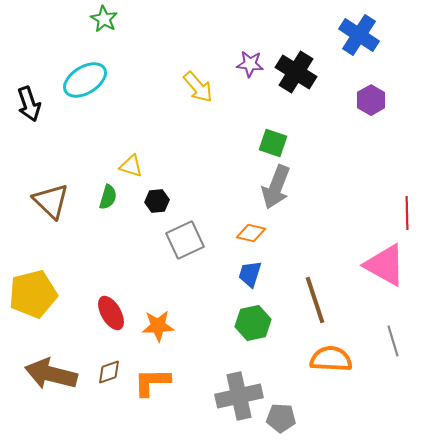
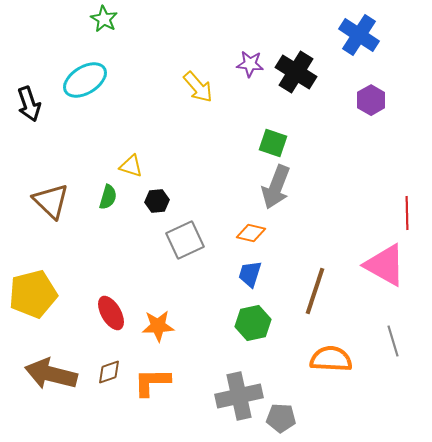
brown line: moved 9 px up; rotated 36 degrees clockwise
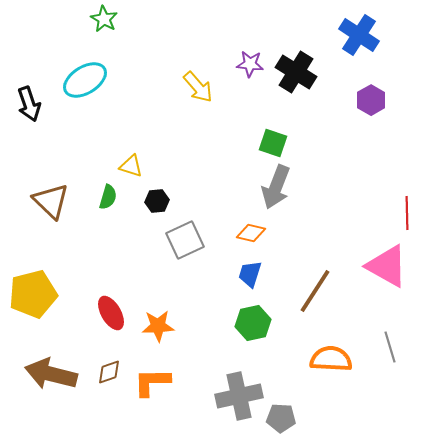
pink triangle: moved 2 px right, 1 px down
brown line: rotated 15 degrees clockwise
gray line: moved 3 px left, 6 px down
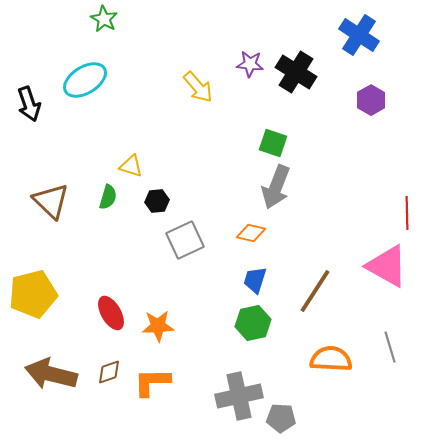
blue trapezoid: moved 5 px right, 6 px down
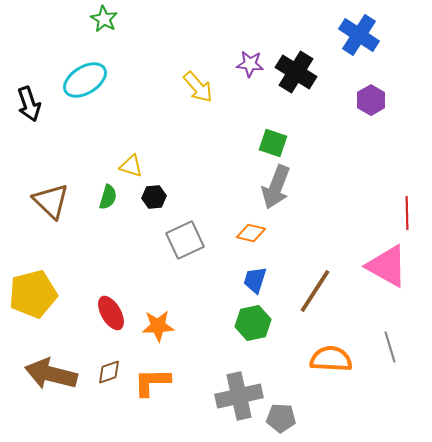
black hexagon: moved 3 px left, 4 px up
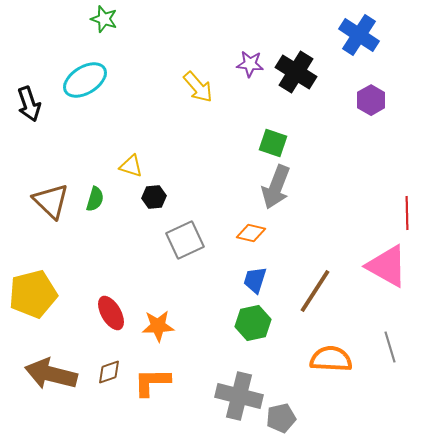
green star: rotated 12 degrees counterclockwise
green semicircle: moved 13 px left, 2 px down
gray cross: rotated 27 degrees clockwise
gray pentagon: rotated 16 degrees counterclockwise
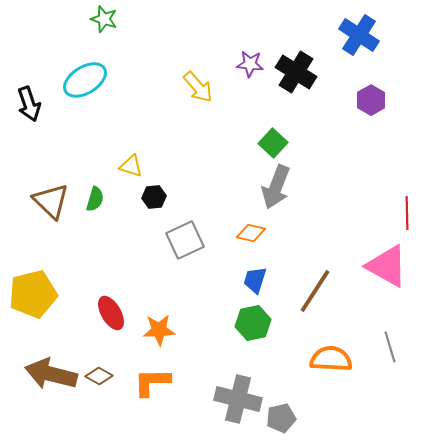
green square: rotated 24 degrees clockwise
orange star: moved 1 px right, 4 px down
brown diamond: moved 10 px left, 4 px down; rotated 48 degrees clockwise
gray cross: moved 1 px left, 3 px down
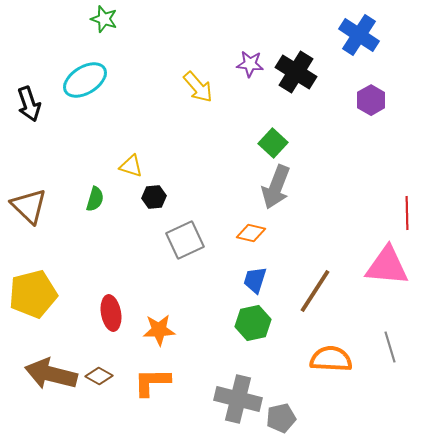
brown triangle: moved 22 px left, 5 px down
pink triangle: rotated 24 degrees counterclockwise
red ellipse: rotated 20 degrees clockwise
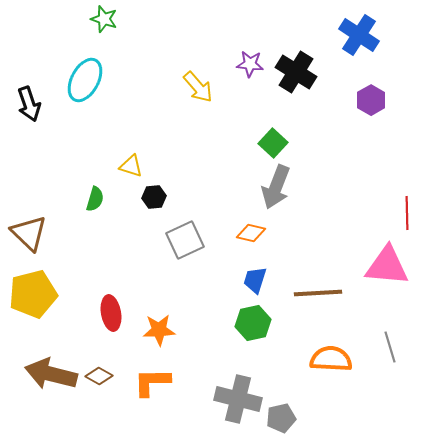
cyan ellipse: rotated 30 degrees counterclockwise
brown triangle: moved 27 px down
brown line: moved 3 px right, 2 px down; rotated 54 degrees clockwise
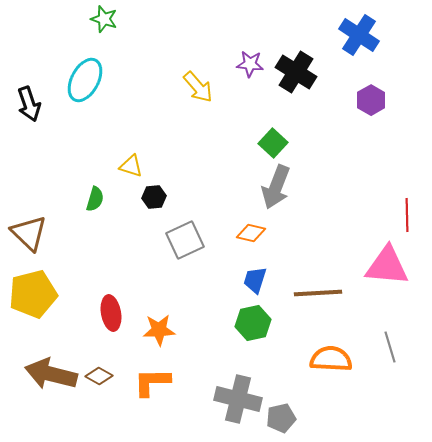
red line: moved 2 px down
